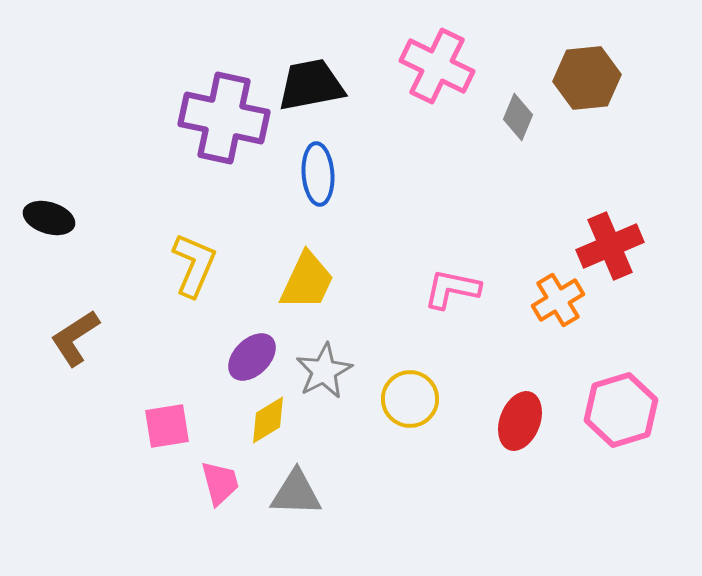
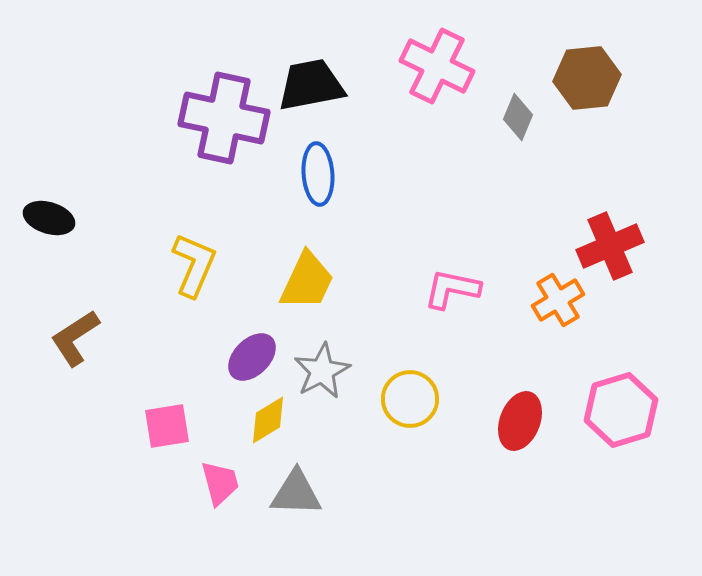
gray star: moved 2 px left
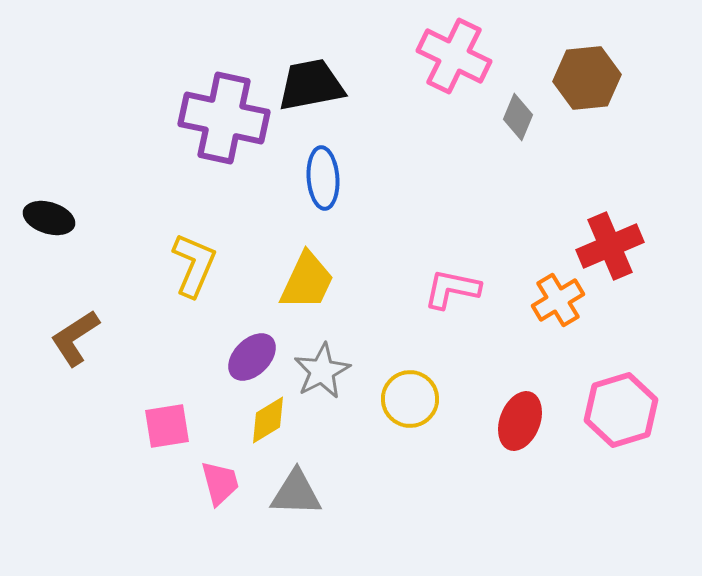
pink cross: moved 17 px right, 10 px up
blue ellipse: moved 5 px right, 4 px down
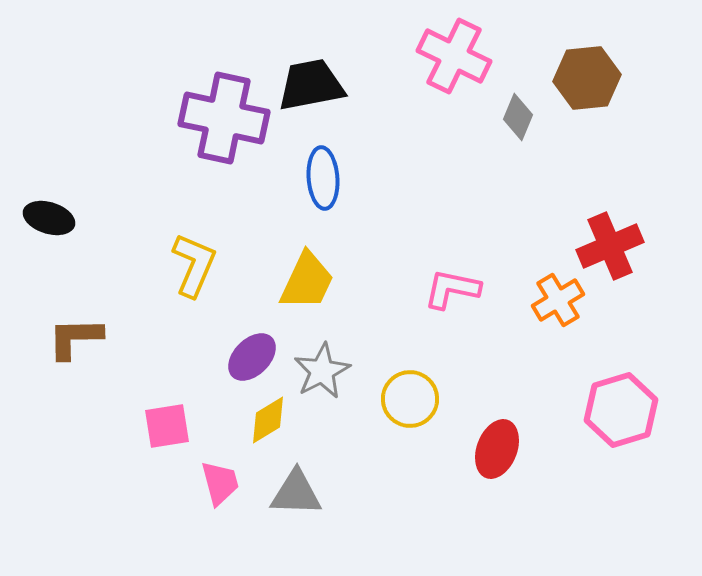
brown L-shape: rotated 32 degrees clockwise
red ellipse: moved 23 px left, 28 px down
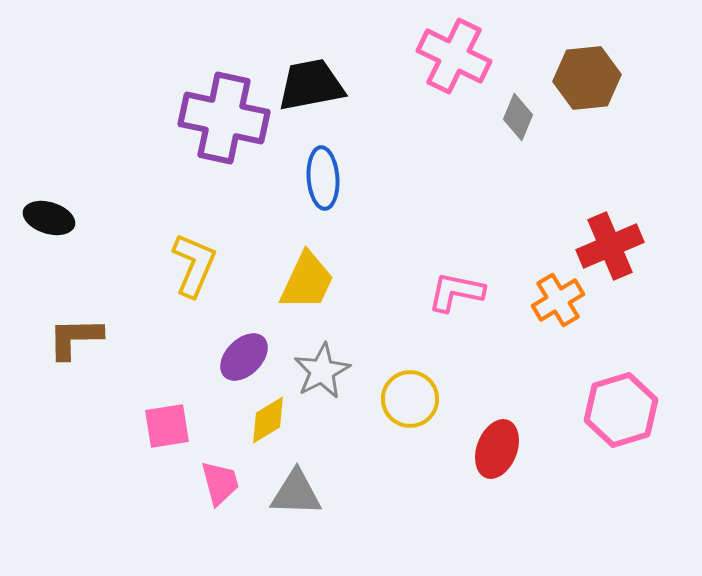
pink L-shape: moved 4 px right, 3 px down
purple ellipse: moved 8 px left
